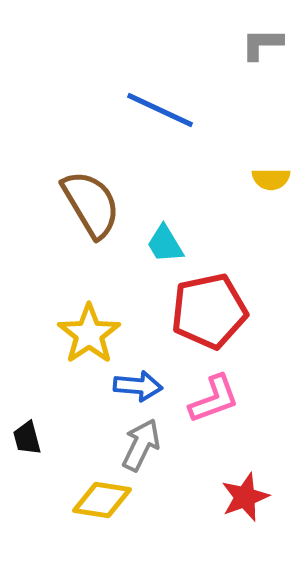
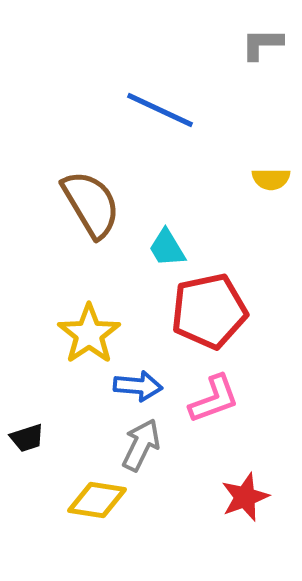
cyan trapezoid: moved 2 px right, 4 px down
black trapezoid: rotated 93 degrees counterclockwise
yellow diamond: moved 5 px left
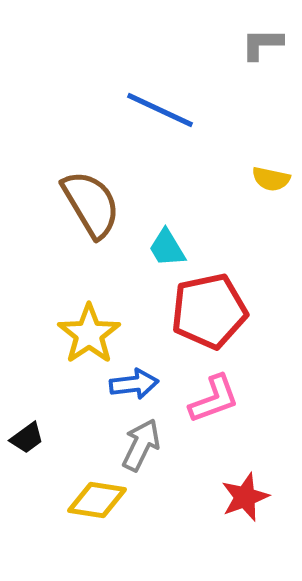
yellow semicircle: rotated 12 degrees clockwise
blue arrow: moved 4 px left, 2 px up; rotated 12 degrees counterclockwise
black trapezoid: rotated 18 degrees counterclockwise
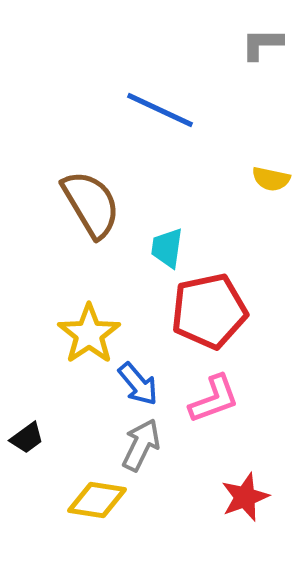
cyan trapezoid: rotated 39 degrees clockwise
blue arrow: moved 4 px right; rotated 57 degrees clockwise
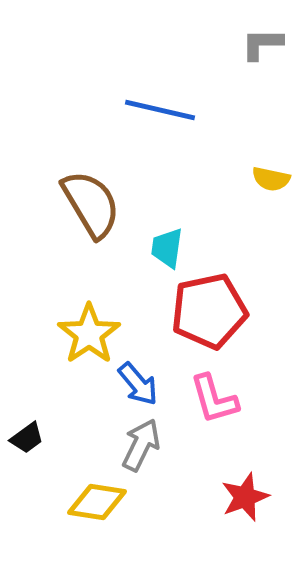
blue line: rotated 12 degrees counterclockwise
pink L-shape: rotated 94 degrees clockwise
yellow diamond: moved 2 px down
